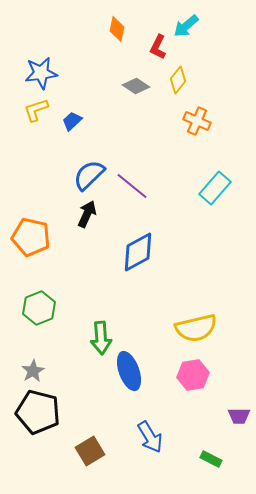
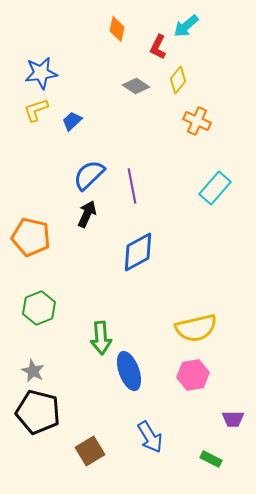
purple line: rotated 40 degrees clockwise
gray star: rotated 15 degrees counterclockwise
purple trapezoid: moved 6 px left, 3 px down
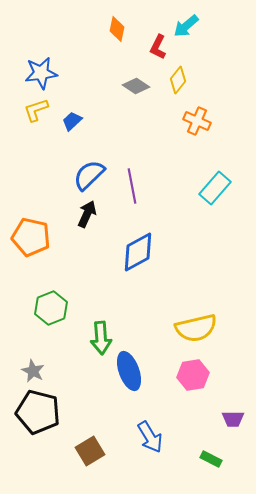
green hexagon: moved 12 px right
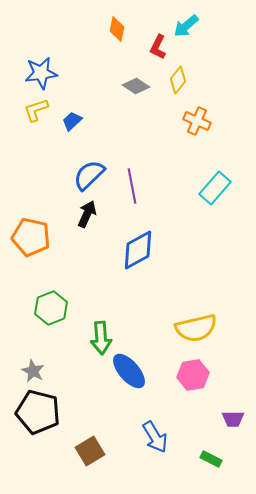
blue diamond: moved 2 px up
blue ellipse: rotated 21 degrees counterclockwise
blue arrow: moved 5 px right
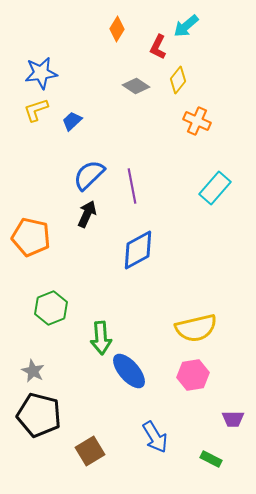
orange diamond: rotated 20 degrees clockwise
black pentagon: moved 1 px right, 3 px down
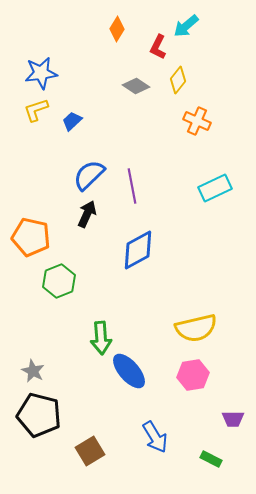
cyan rectangle: rotated 24 degrees clockwise
green hexagon: moved 8 px right, 27 px up
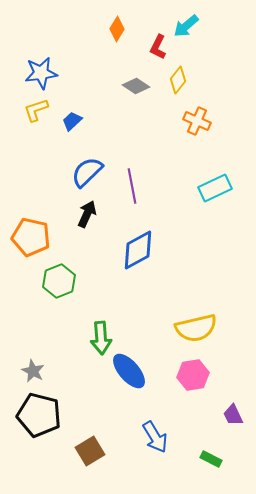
blue semicircle: moved 2 px left, 3 px up
purple trapezoid: moved 4 px up; rotated 65 degrees clockwise
